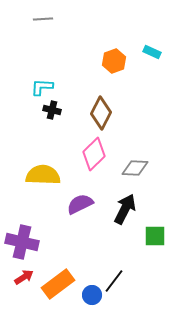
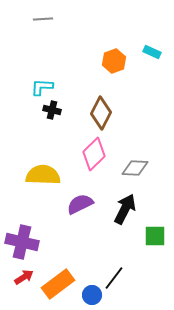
black line: moved 3 px up
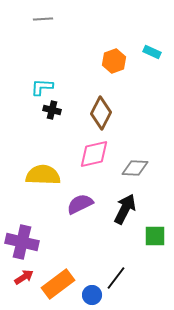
pink diamond: rotated 32 degrees clockwise
black line: moved 2 px right
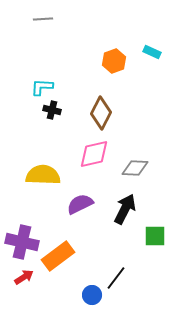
orange rectangle: moved 28 px up
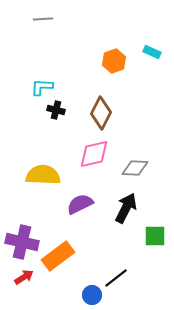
black cross: moved 4 px right
black arrow: moved 1 px right, 1 px up
black line: rotated 15 degrees clockwise
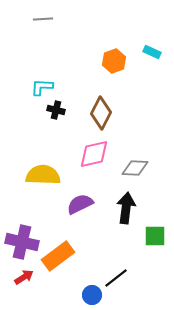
black arrow: rotated 20 degrees counterclockwise
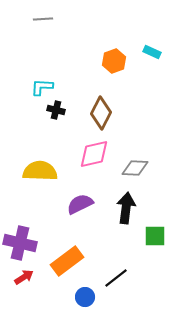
yellow semicircle: moved 3 px left, 4 px up
purple cross: moved 2 px left, 1 px down
orange rectangle: moved 9 px right, 5 px down
blue circle: moved 7 px left, 2 px down
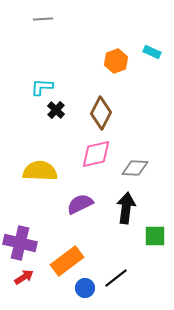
orange hexagon: moved 2 px right
black cross: rotated 30 degrees clockwise
pink diamond: moved 2 px right
blue circle: moved 9 px up
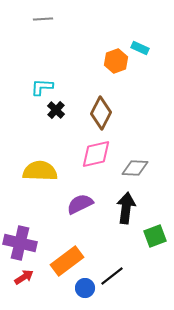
cyan rectangle: moved 12 px left, 4 px up
green square: rotated 20 degrees counterclockwise
black line: moved 4 px left, 2 px up
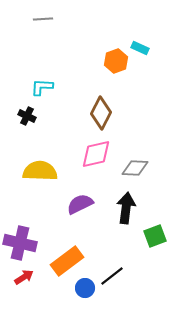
black cross: moved 29 px left, 6 px down; rotated 18 degrees counterclockwise
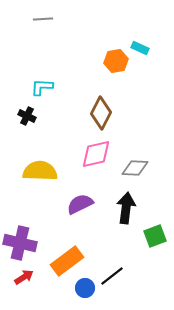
orange hexagon: rotated 10 degrees clockwise
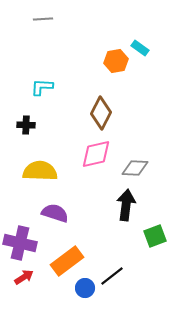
cyan rectangle: rotated 12 degrees clockwise
black cross: moved 1 px left, 9 px down; rotated 24 degrees counterclockwise
purple semicircle: moved 25 px left, 9 px down; rotated 44 degrees clockwise
black arrow: moved 3 px up
